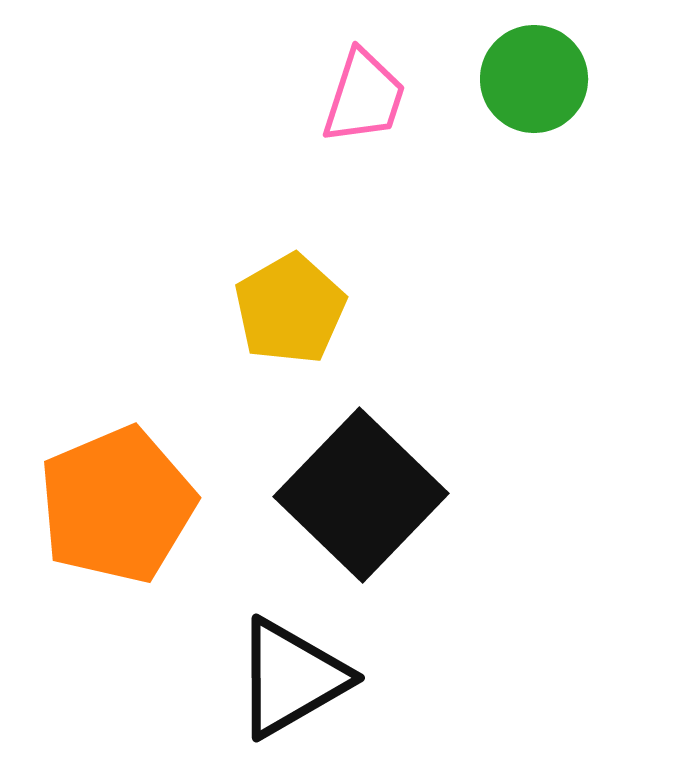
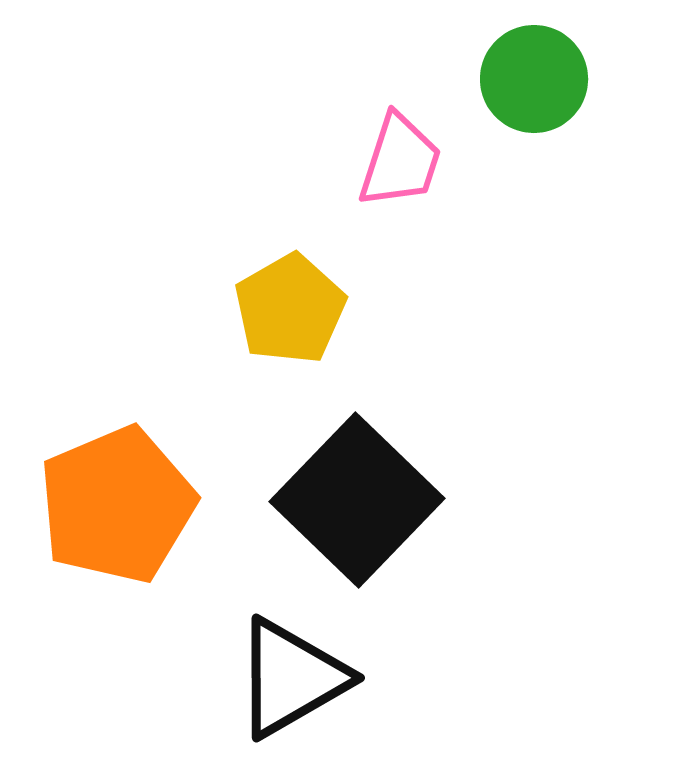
pink trapezoid: moved 36 px right, 64 px down
black square: moved 4 px left, 5 px down
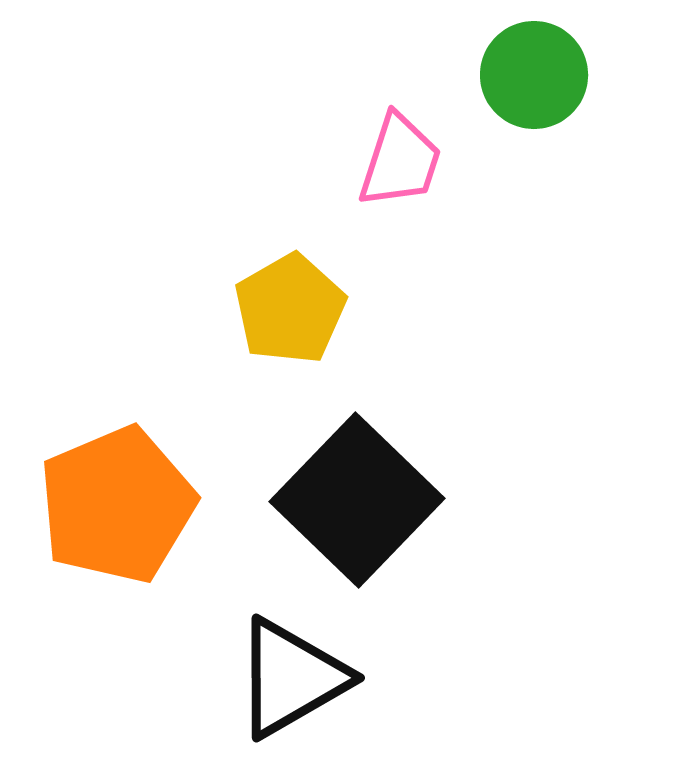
green circle: moved 4 px up
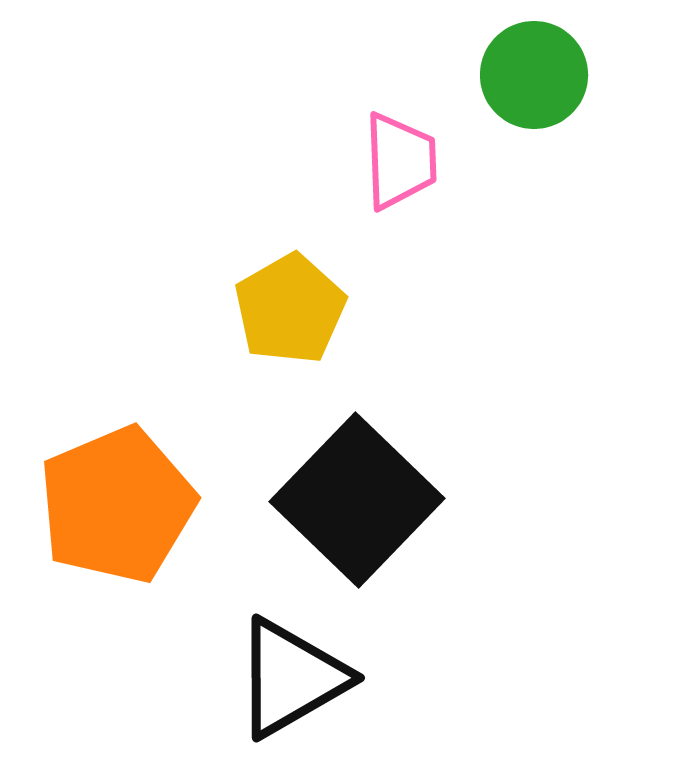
pink trapezoid: rotated 20 degrees counterclockwise
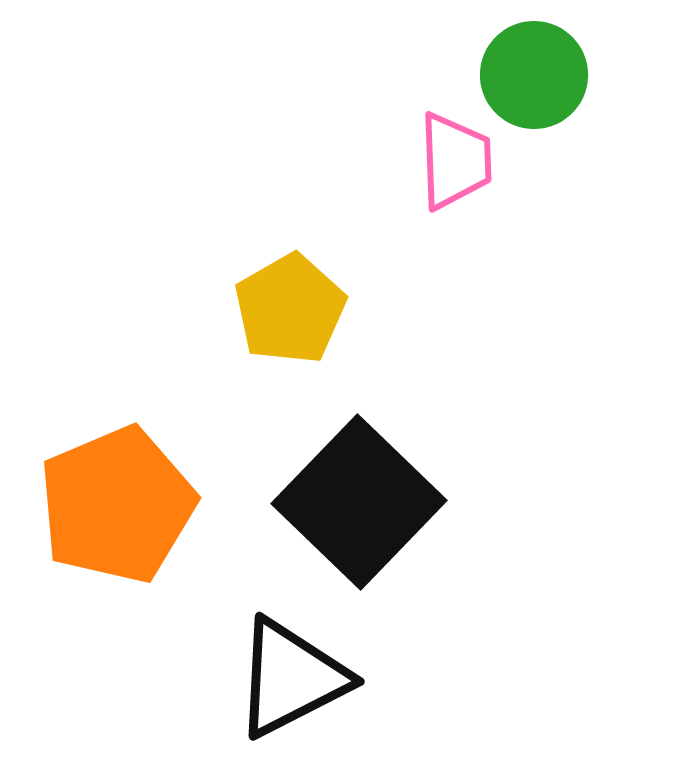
pink trapezoid: moved 55 px right
black square: moved 2 px right, 2 px down
black triangle: rotated 3 degrees clockwise
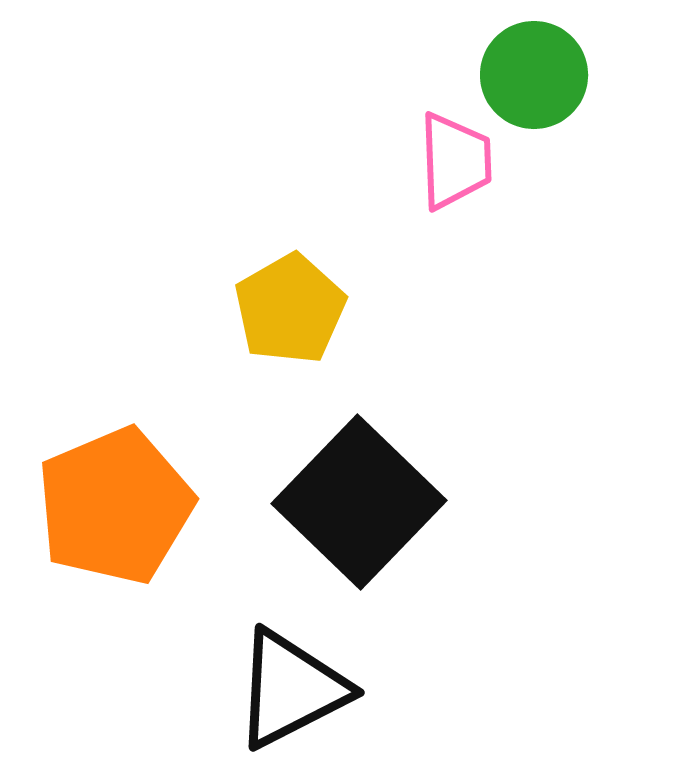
orange pentagon: moved 2 px left, 1 px down
black triangle: moved 11 px down
